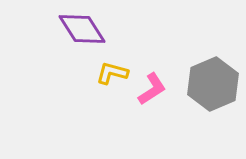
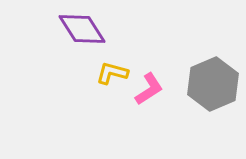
pink L-shape: moved 3 px left
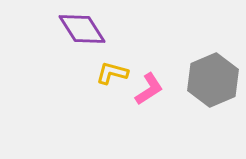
gray hexagon: moved 4 px up
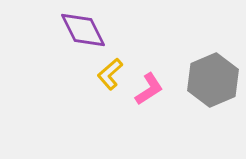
purple diamond: moved 1 px right, 1 px down; rotated 6 degrees clockwise
yellow L-shape: moved 2 px left, 1 px down; rotated 56 degrees counterclockwise
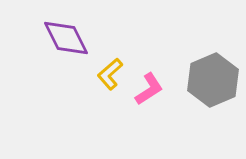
purple diamond: moved 17 px left, 8 px down
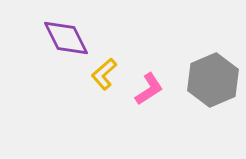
yellow L-shape: moved 6 px left
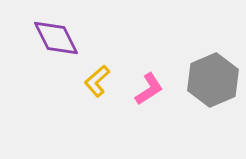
purple diamond: moved 10 px left
yellow L-shape: moved 7 px left, 7 px down
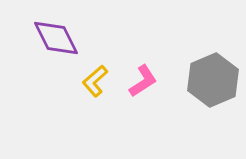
yellow L-shape: moved 2 px left
pink L-shape: moved 6 px left, 8 px up
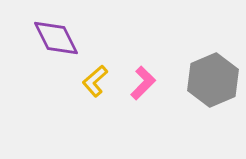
pink L-shape: moved 2 px down; rotated 12 degrees counterclockwise
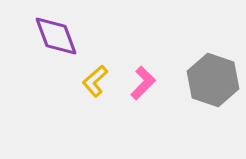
purple diamond: moved 2 px up; rotated 6 degrees clockwise
gray hexagon: rotated 18 degrees counterclockwise
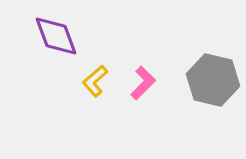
gray hexagon: rotated 6 degrees counterclockwise
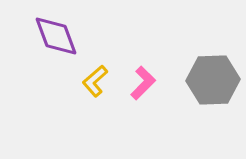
gray hexagon: rotated 15 degrees counterclockwise
